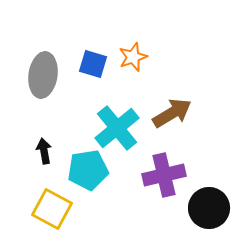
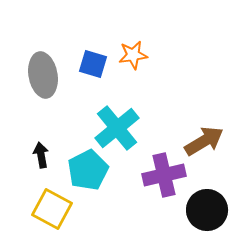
orange star: moved 2 px up; rotated 12 degrees clockwise
gray ellipse: rotated 18 degrees counterclockwise
brown arrow: moved 32 px right, 28 px down
black arrow: moved 3 px left, 4 px down
cyan pentagon: rotated 18 degrees counterclockwise
black circle: moved 2 px left, 2 px down
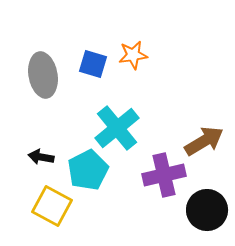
black arrow: moved 2 px down; rotated 70 degrees counterclockwise
yellow square: moved 3 px up
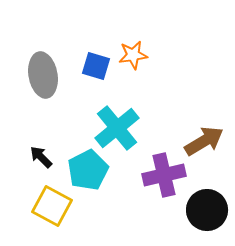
blue square: moved 3 px right, 2 px down
black arrow: rotated 35 degrees clockwise
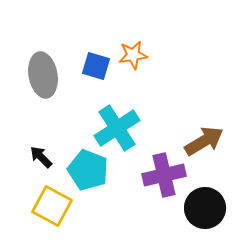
cyan cross: rotated 6 degrees clockwise
cyan pentagon: rotated 24 degrees counterclockwise
black circle: moved 2 px left, 2 px up
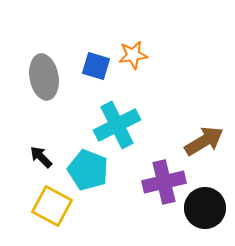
gray ellipse: moved 1 px right, 2 px down
cyan cross: moved 3 px up; rotated 6 degrees clockwise
purple cross: moved 7 px down
